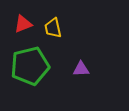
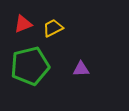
yellow trapezoid: rotated 75 degrees clockwise
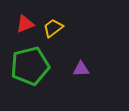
red triangle: moved 2 px right
yellow trapezoid: rotated 10 degrees counterclockwise
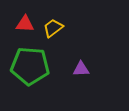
red triangle: rotated 24 degrees clockwise
green pentagon: rotated 18 degrees clockwise
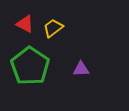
red triangle: rotated 24 degrees clockwise
green pentagon: rotated 30 degrees clockwise
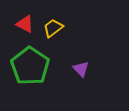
purple triangle: rotated 48 degrees clockwise
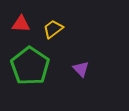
red triangle: moved 4 px left; rotated 24 degrees counterclockwise
yellow trapezoid: moved 1 px down
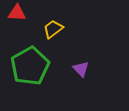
red triangle: moved 4 px left, 11 px up
green pentagon: rotated 9 degrees clockwise
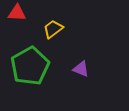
purple triangle: rotated 24 degrees counterclockwise
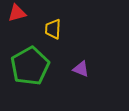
red triangle: rotated 18 degrees counterclockwise
yellow trapezoid: rotated 50 degrees counterclockwise
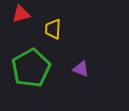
red triangle: moved 4 px right, 1 px down
green pentagon: moved 1 px right, 2 px down
